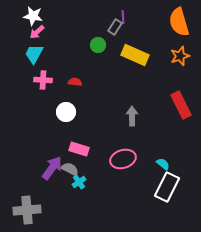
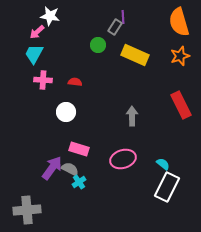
white star: moved 17 px right
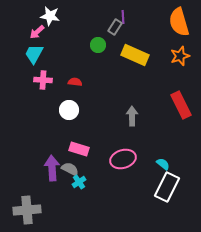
white circle: moved 3 px right, 2 px up
purple arrow: rotated 40 degrees counterclockwise
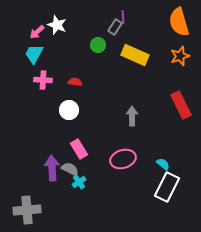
white star: moved 7 px right, 9 px down; rotated 12 degrees clockwise
pink rectangle: rotated 42 degrees clockwise
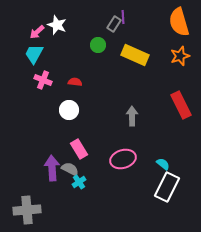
gray rectangle: moved 1 px left, 3 px up
pink cross: rotated 18 degrees clockwise
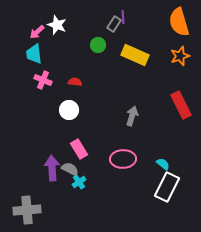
cyan trapezoid: rotated 35 degrees counterclockwise
gray arrow: rotated 18 degrees clockwise
pink ellipse: rotated 15 degrees clockwise
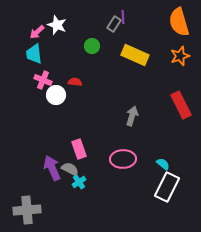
green circle: moved 6 px left, 1 px down
white circle: moved 13 px left, 15 px up
pink rectangle: rotated 12 degrees clockwise
purple arrow: rotated 20 degrees counterclockwise
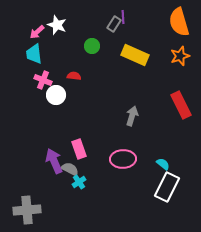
red semicircle: moved 1 px left, 6 px up
purple arrow: moved 2 px right, 7 px up
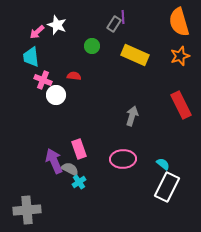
cyan trapezoid: moved 3 px left, 3 px down
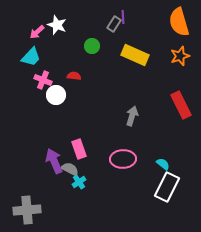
cyan trapezoid: rotated 130 degrees counterclockwise
